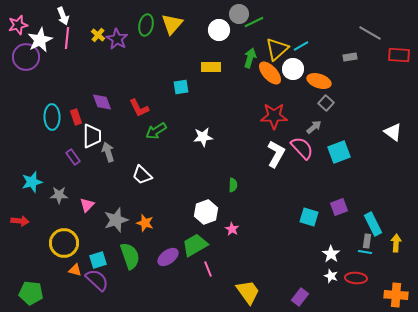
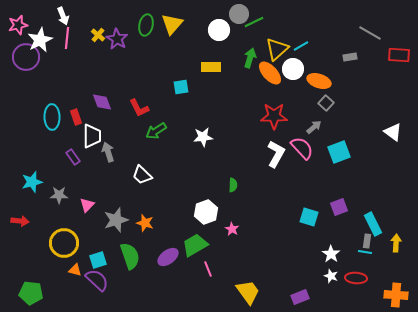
purple rectangle at (300, 297): rotated 30 degrees clockwise
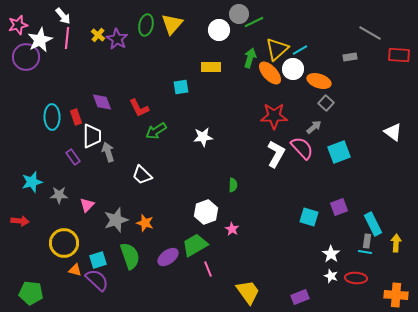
white arrow at (63, 16): rotated 18 degrees counterclockwise
cyan line at (301, 46): moved 1 px left, 4 px down
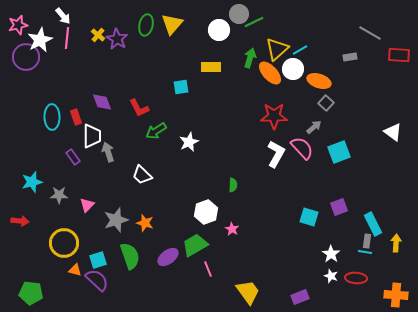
white star at (203, 137): moved 14 px left, 5 px down; rotated 18 degrees counterclockwise
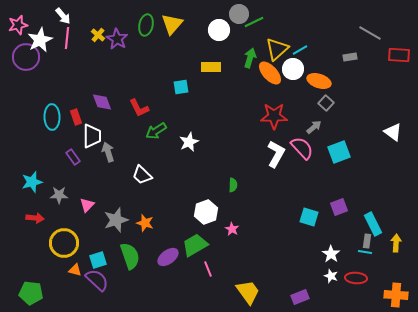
red arrow at (20, 221): moved 15 px right, 3 px up
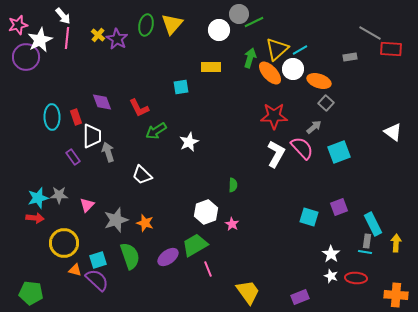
red rectangle at (399, 55): moved 8 px left, 6 px up
cyan star at (32, 182): moved 6 px right, 16 px down
pink star at (232, 229): moved 5 px up
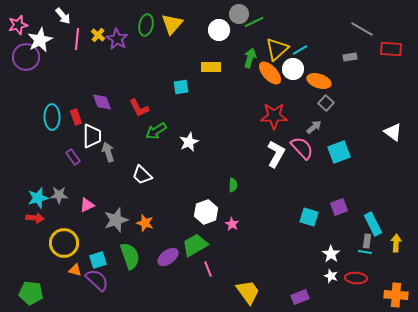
gray line at (370, 33): moved 8 px left, 4 px up
pink line at (67, 38): moved 10 px right, 1 px down
pink triangle at (87, 205): rotated 21 degrees clockwise
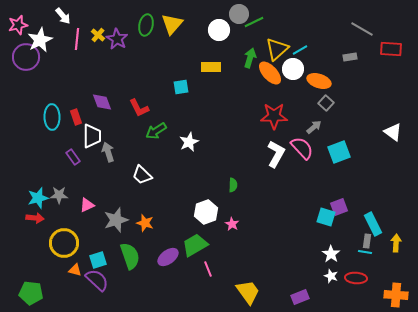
cyan square at (309, 217): moved 17 px right
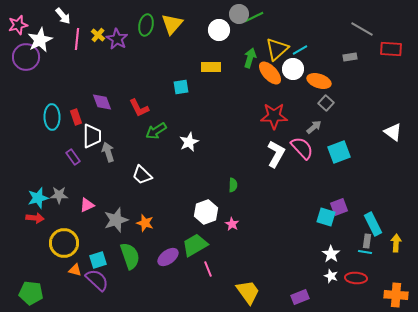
green line at (254, 22): moved 5 px up
